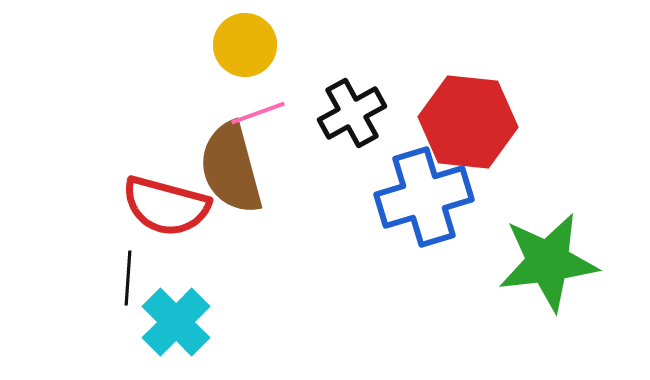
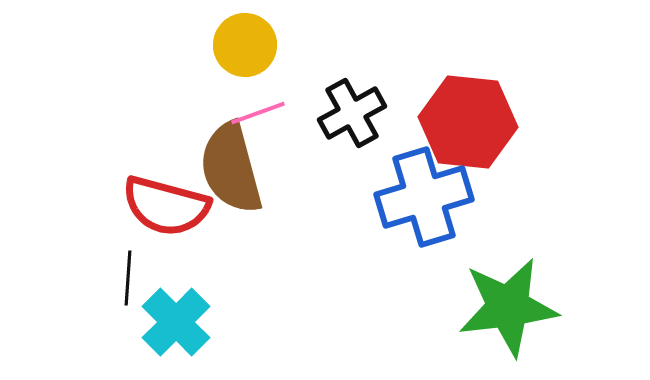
green star: moved 40 px left, 45 px down
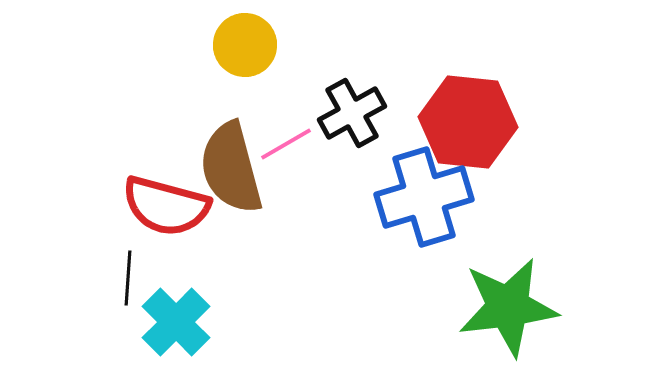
pink line: moved 28 px right, 31 px down; rotated 10 degrees counterclockwise
